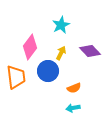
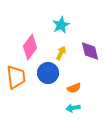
purple diamond: rotated 30 degrees clockwise
blue circle: moved 2 px down
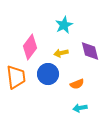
cyan star: moved 3 px right
yellow arrow: rotated 128 degrees counterclockwise
blue circle: moved 1 px down
orange semicircle: moved 3 px right, 4 px up
cyan arrow: moved 7 px right
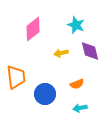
cyan star: moved 12 px right; rotated 24 degrees counterclockwise
pink diamond: moved 3 px right, 18 px up; rotated 15 degrees clockwise
blue circle: moved 3 px left, 20 px down
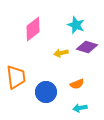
purple diamond: moved 3 px left, 4 px up; rotated 60 degrees counterclockwise
blue circle: moved 1 px right, 2 px up
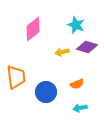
yellow arrow: moved 1 px right, 1 px up
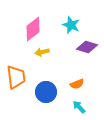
cyan star: moved 5 px left
yellow arrow: moved 20 px left
cyan arrow: moved 1 px left, 1 px up; rotated 56 degrees clockwise
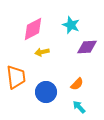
pink diamond: rotated 10 degrees clockwise
purple diamond: rotated 20 degrees counterclockwise
orange semicircle: rotated 24 degrees counterclockwise
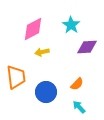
cyan star: rotated 12 degrees clockwise
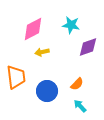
cyan star: rotated 24 degrees counterclockwise
purple diamond: moved 1 px right; rotated 15 degrees counterclockwise
blue circle: moved 1 px right, 1 px up
cyan arrow: moved 1 px right, 1 px up
